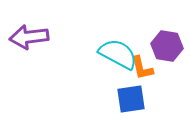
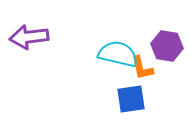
cyan semicircle: rotated 15 degrees counterclockwise
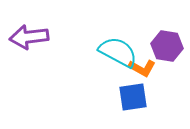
cyan semicircle: moved 2 px up; rotated 15 degrees clockwise
orange L-shape: rotated 48 degrees counterclockwise
blue square: moved 2 px right, 2 px up
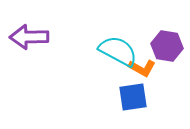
purple arrow: rotated 6 degrees clockwise
cyan semicircle: moved 1 px up
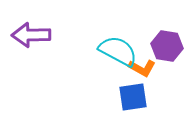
purple arrow: moved 2 px right, 2 px up
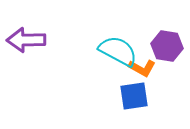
purple arrow: moved 5 px left, 5 px down
blue square: moved 1 px right, 1 px up
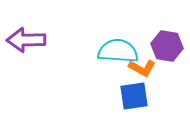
cyan semicircle: rotated 24 degrees counterclockwise
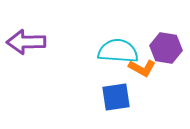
purple arrow: moved 2 px down
purple hexagon: moved 1 px left, 2 px down
blue square: moved 18 px left, 1 px down
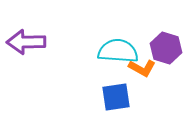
purple hexagon: rotated 8 degrees clockwise
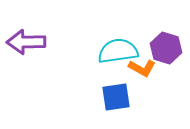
cyan semicircle: rotated 12 degrees counterclockwise
